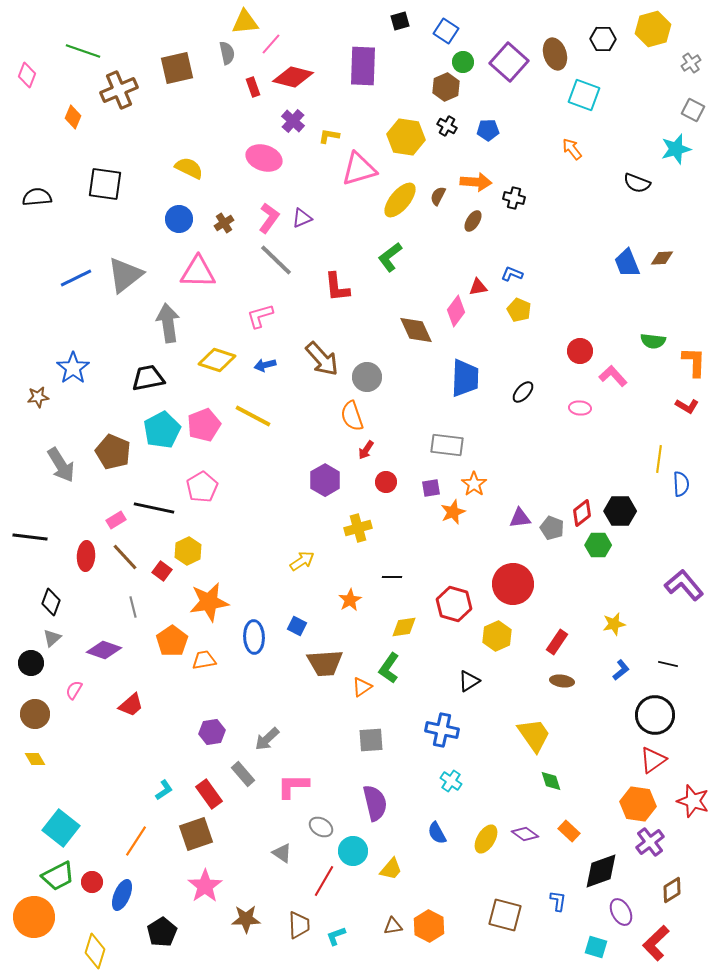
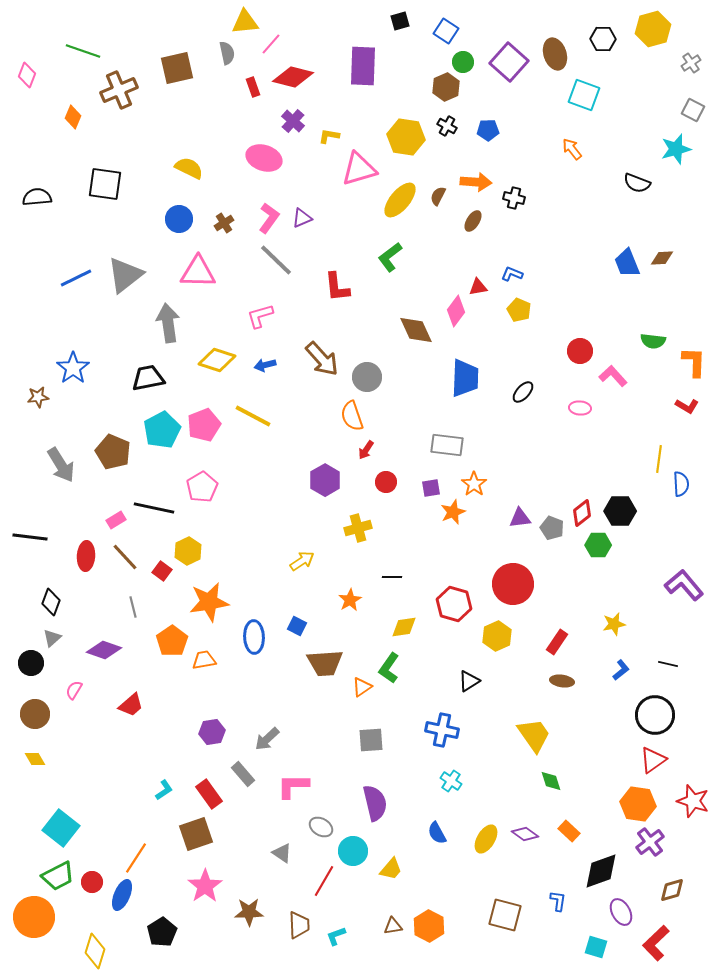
orange line at (136, 841): moved 17 px down
brown diamond at (672, 890): rotated 16 degrees clockwise
brown star at (246, 919): moved 3 px right, 7 px up
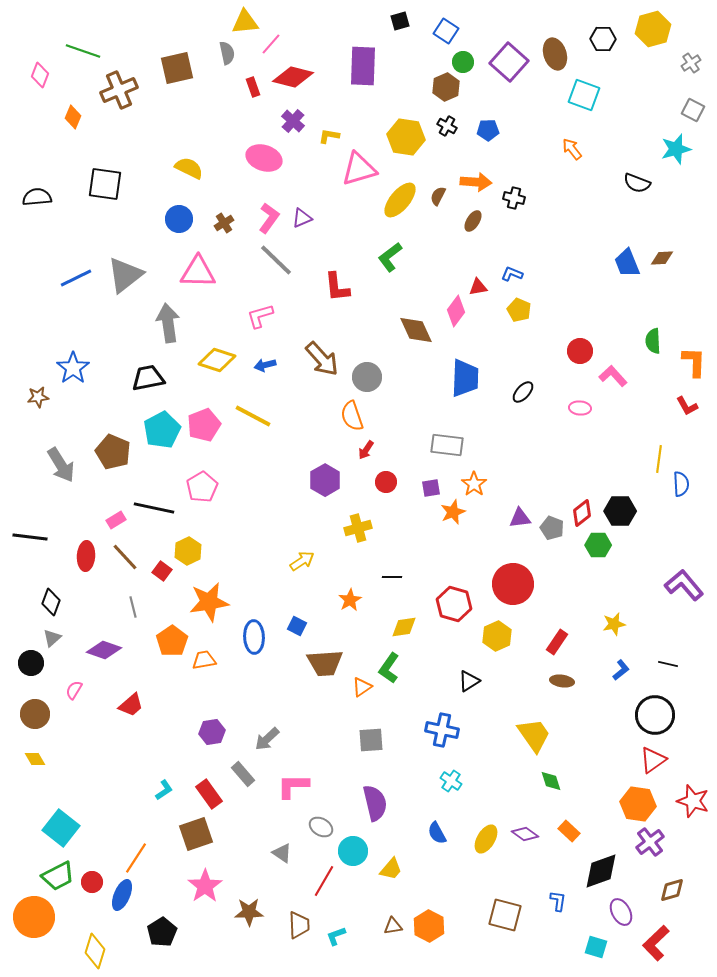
pink diamond at (27, 75): moved 13 px right
green semicircle at (653, 341): rotated 80 degrees clockwise
red L-shape at (687, 406): rotated 30 degrees clockwise
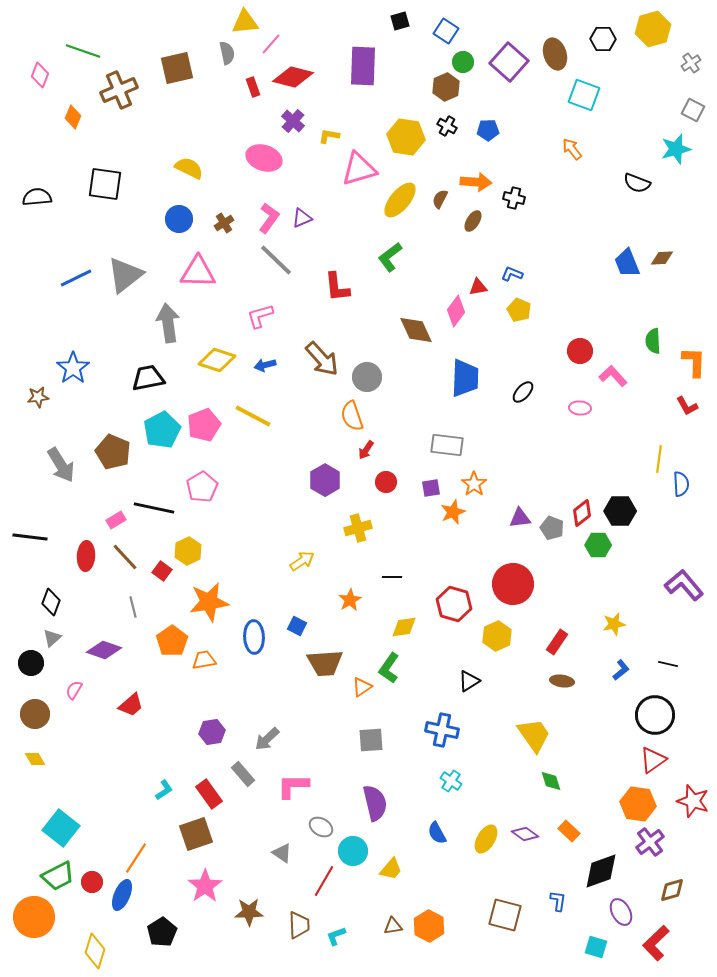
brown semicircle at (438, 196): moved 2 px right, 3 px down
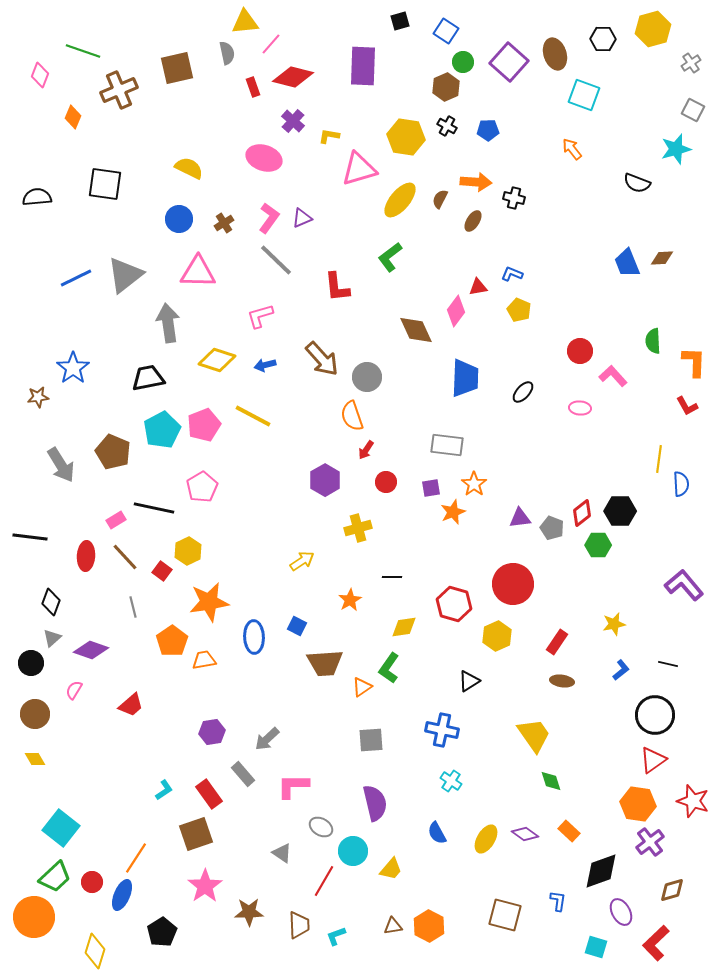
purple diamond at (104, 650): moved 13 px left
green trapezoid at (58, 876): moved 3 px left, 1 px down; rotated 16 degrees counterclockwise
